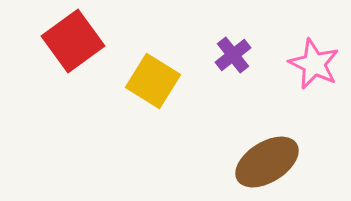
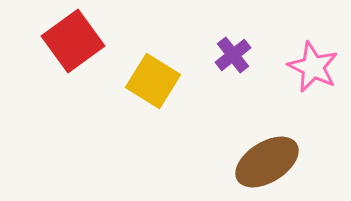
pink star: moved 1 px left, 3 px down
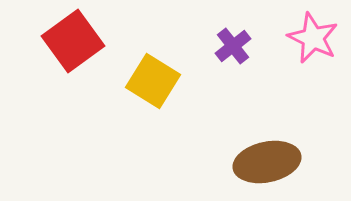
purple cross: moved 9 px up
pink star: moved 29 px up
brown ellipse: rotated 20 degrees clockwise
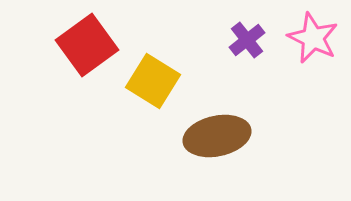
red square: moved 14 px right, 4 px down
purple cross: moved 14 px right, 6 px up
brown ellipse: moved 50 px left, 26 px up
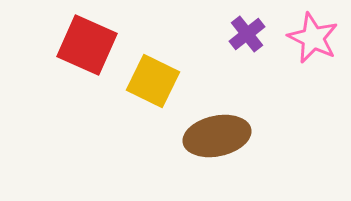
purple cross: moved 6 px up
red square: rotated 30 degrees counterclockwise
yellow square: rotated 6 degrees counterclockwise
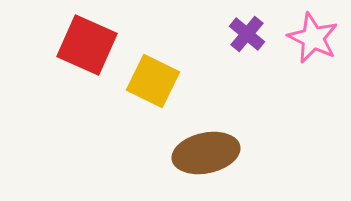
purple cross: rotated 12 degrees counterclockwise
brown ellipse: moved 11 px left, 17 px down
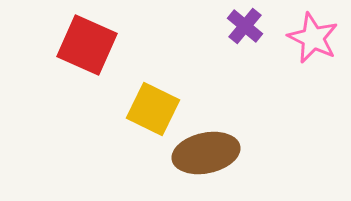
purple cross: moved 2 px left, 8 px up
yellow square: moved 28 px down
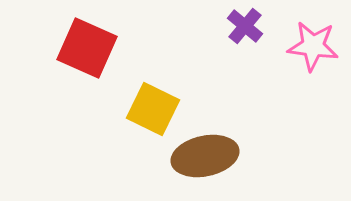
pink star: moved 8 px down; rotated 18 degrees counterclockwise
red square: moved 3 px down
brown ellipse: moved 1 px left, 3 px down
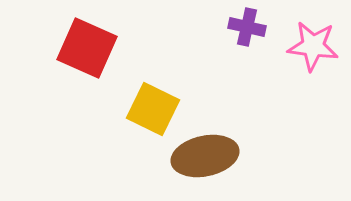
purple cross: moved 2 px right, 1 px down; rotated 27 degrees counterclockwise
